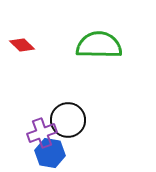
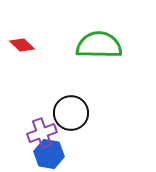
black circle: moved 3 px right, 7 px up
blue hexagon: moved 1 px left, 1 px down
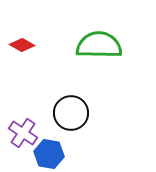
red diamond: rotated 15 degrees counterclockwise
purple cross: moved 19 px left; rotated 36 degrees counterclockwise
